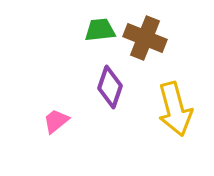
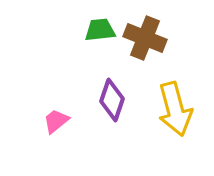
purple diamond: moved 2 px right, 13 px down
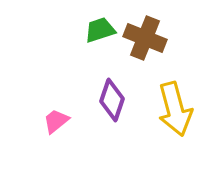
green trapezoid: rotated 12 degrees counterclockwise
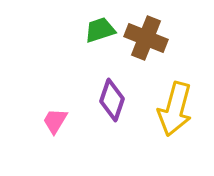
brown cross: moved 1 px right
yellow arrow: rotated 30 degrees clockwise
pink trapezoid: moved 1 px left; rotated 20 degrees counterclockwise
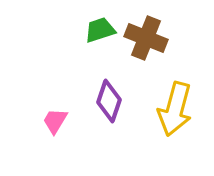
purple diamond: moved 3 px left, 1 px down
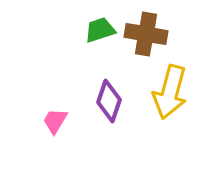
brown cross: moved 4 px up; rotated 12 degrees counterclockwise
yellow arrow: moved 5 px left, 17 px up
